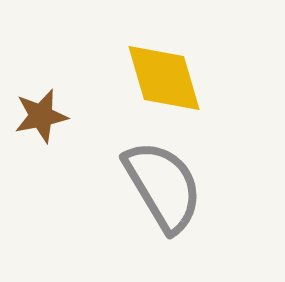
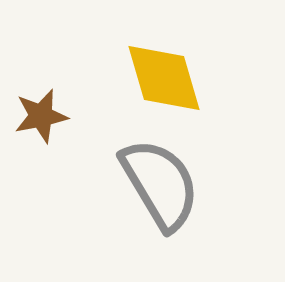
gray semicircle: moved 3 px left, 2 px up
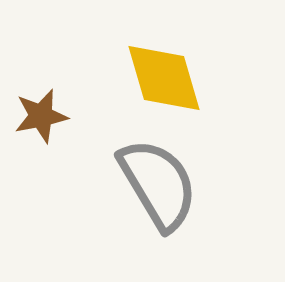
gray semicircle: moved 2 px left
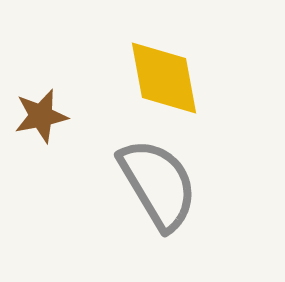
yellow diamond: rotated 6 degrees clockwise
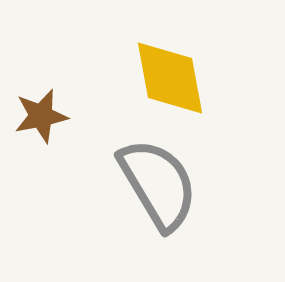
yellow diamond: moved 6 px right
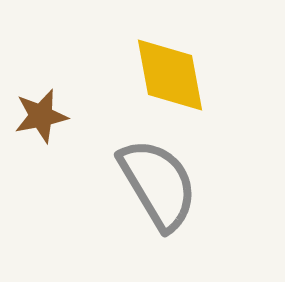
yellow diamond: moved 3 px up
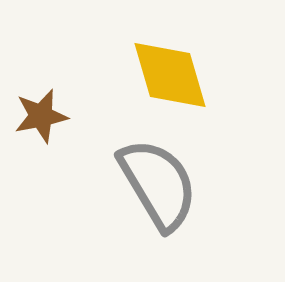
yellow diamond: rotated 6 degrees counterclockwise
